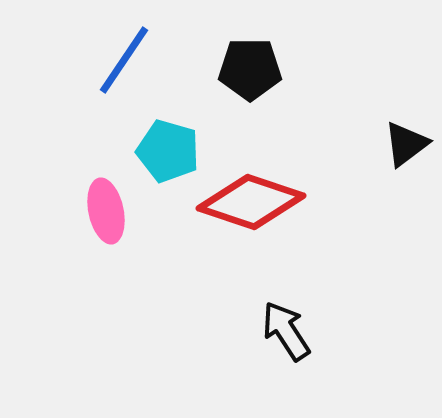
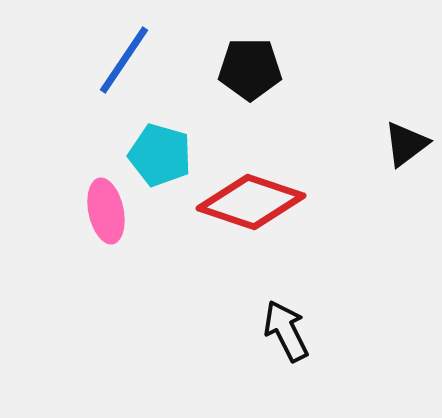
cyan pentagon: moved 8 px left, 4 px down
black arrow: rotated 6 degrees clockwise
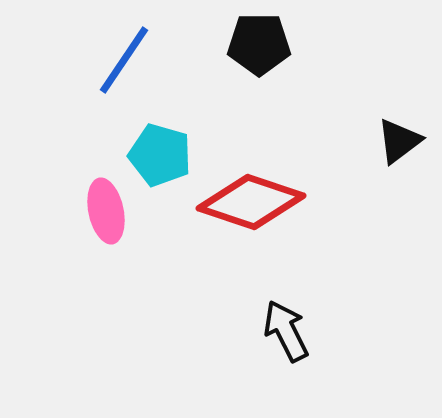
black pentagon: moved 9 px right, 25 px up
black triangle: moved 7 px left, 3 px up
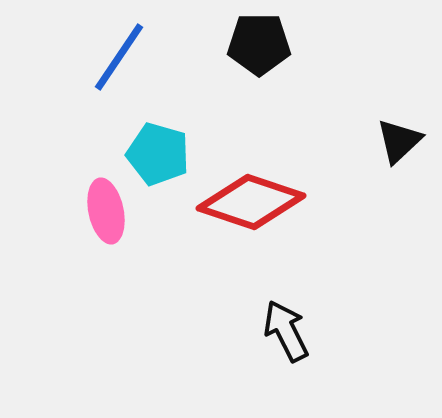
blue line: moved 5 px left, 3 px up
black triangle: rotated 6 degrees counterclockwise
cyan pentagon: moved 2 px left, 1 px up
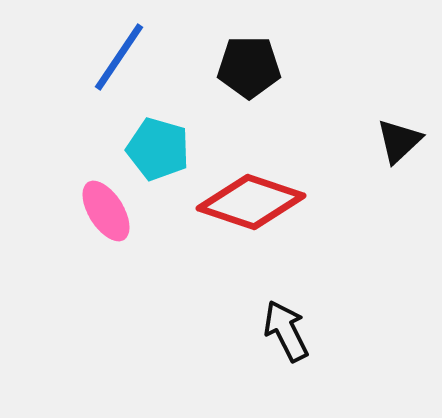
black pentagon: moved 10 px left, 23 px down
cyan pentagon: moved 5 px up
pink ellipse: rotated 20 degrees counterclockwise
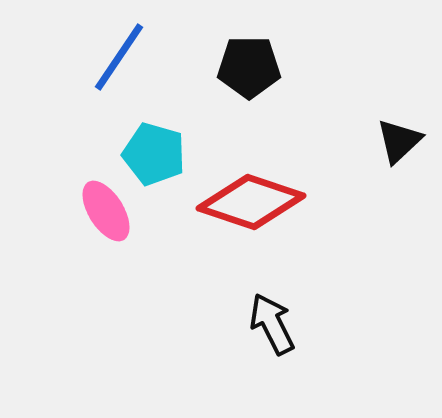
cyan pentagon: moved 4 px left, 5 px down
black arrow: moved 14 px left, 7 px up
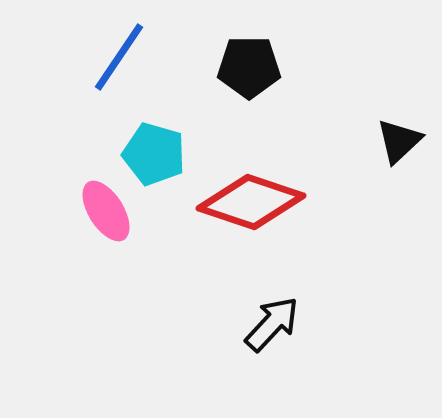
black arrow: rotated 70 degrees clockwise
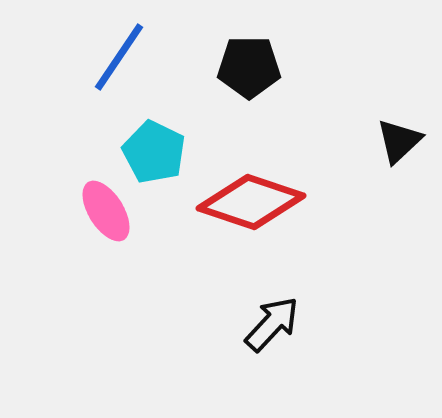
cyan pentagon: moved 2 px up; rotated 10 degrees clockwise
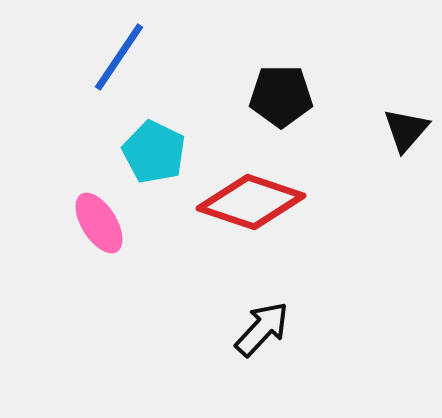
black pentagon: moved 32 px right, 29 px down
black triangle: moved 7 px right, 11 px up; rotated 6 degrees counterclockwise
pink ellipse: moved 7 px left, 12 px down
black arrow: moved 10 px left, 5 px down
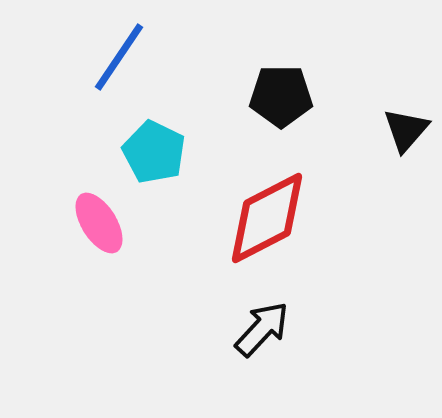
red diamond: moved 16 px right, 16 px down; rotated 46 degrees counterclockwise
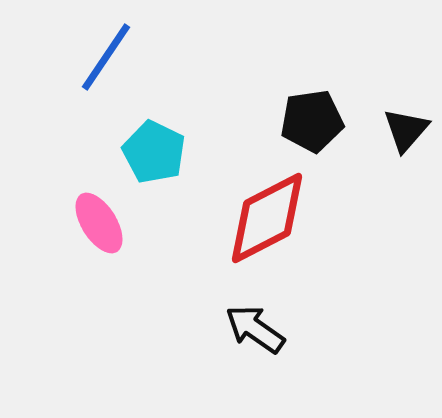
blue line: moved 13 px left
black pentagon: moved 31 px right, 25 px down; rotated 8 degrees counterclockwise
black arrow: moved 7 px left; rotated 98 degrees counterclockwise
